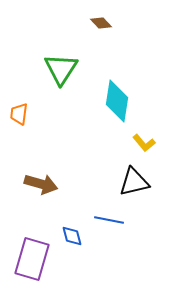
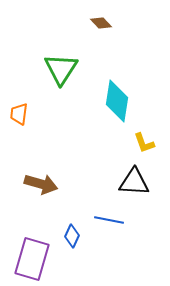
yellow L-shape: rotated 20 degrees clockwise
black triangle: rotated 16 degrees clockwise
blue diamond: rotated 40 degrees clockwise
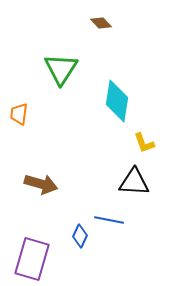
blue diamond: moved 8 px right
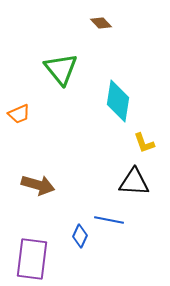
green triangle: rotated 12 degrees counterclockwise
cyan diamond: moved 1 px right
orange trapezoid: rotated 120 degrees counterclockwise
brown arrow: moved 3 px left, 1 px down
purple rectangle: rotated 9 degrees counterclockwise
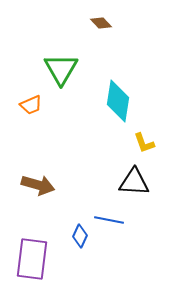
green triangle: rotated 9 degrees clockwise
orange trapezoid: moved 12 px right, 9 px up
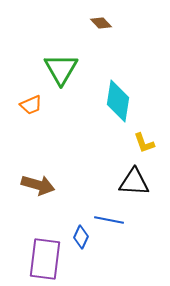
blue diamond: moved 1 px right, 1 px down
purple rectangle: moved 13 px right
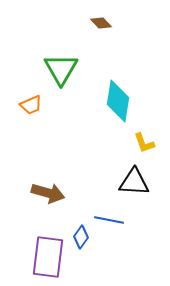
brown arrow: moved 10 px right, 8 px down
blue diamond: rotated 10 degrees clockwise
purple rectangle: moved 3 px right, 2 px up
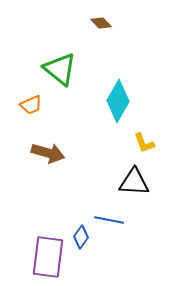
green triangle: moved 1 px left; rotated 21 degrees counterclockwise
cyan diamond: rotated 21 degrees clockwise
brown arrow: moved 40 px up
